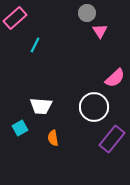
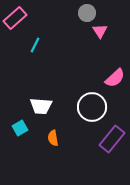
white circle: moved 2 px left
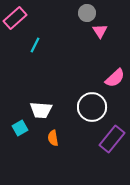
white trapezoid: moved 4 px down
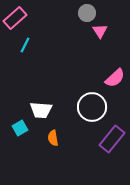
cyan line: moved 10 px left
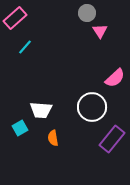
cyan line: moved 2 px down; rotated 14 degrees clockwise
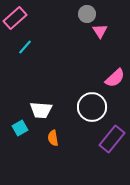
gray circle: moved 1 px down
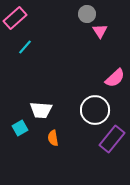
white circle: moved 3 px right, 3 px down
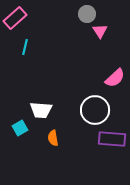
cyan line: rotated 28 degrees counterclockwise
purple rectangle: rotated 56 degrees clockwise
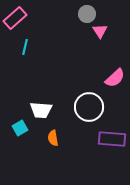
white circle: moved 6 px left, 3 px up
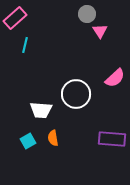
cyan line: moved 2 px up
white circle: moved 13 px left, 13 px up
cyan square: moved 8 px right, 13 px down
